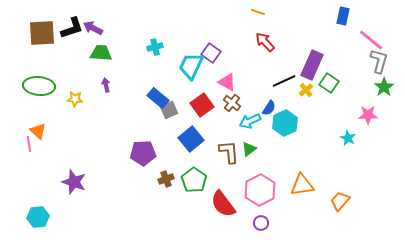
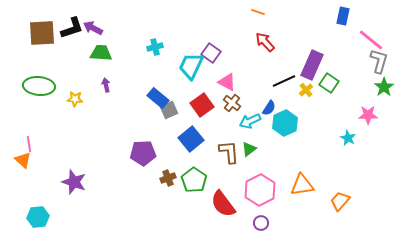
orange triangle at (38, 131): moved 15 px left, 29 px down
brown cross at (166, 179): moved 2 px right, 1 px up
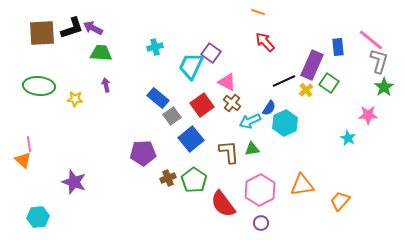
blue rectangle at (343, 16): moved 5 px left, 31 px down; rotated 18 degrees counterclockwise
gray square at (169, 110): moved 3 px right, 6 px down; rotated 12 degrees counterclockwise
green triangle at (249, 149): moved 3 px right; rotated 28 degrees clockwise
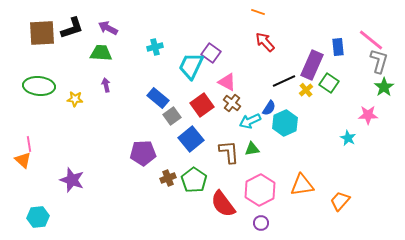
purple arrow at (93, 28): moved 15 px right
purple star at (74, 182): moved 2 px left, 2 px up
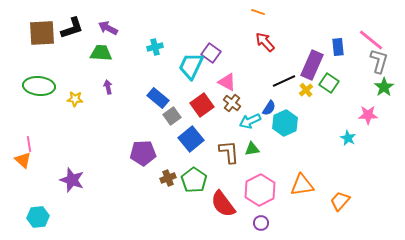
purple arrow at (106, 85): moved 2 px right, 2 px down
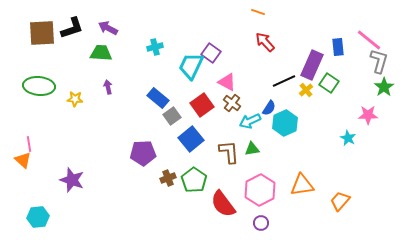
pink line at (371, 40): moved 2 px left
